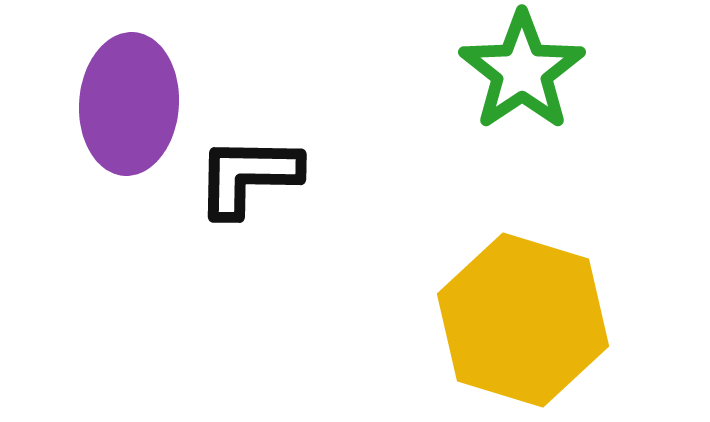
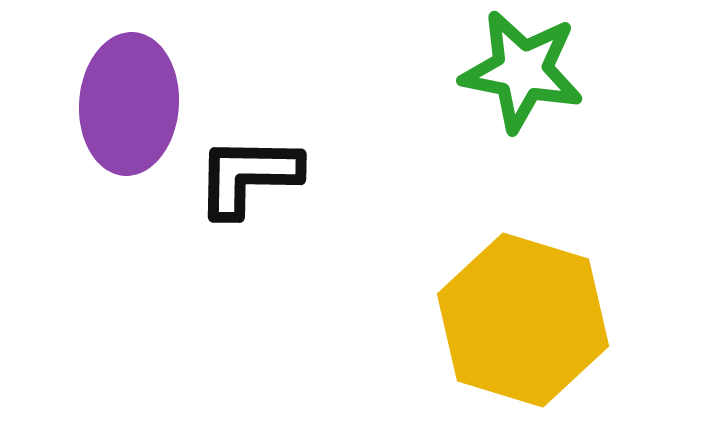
green star: rotated 27 degrees counterclockwise
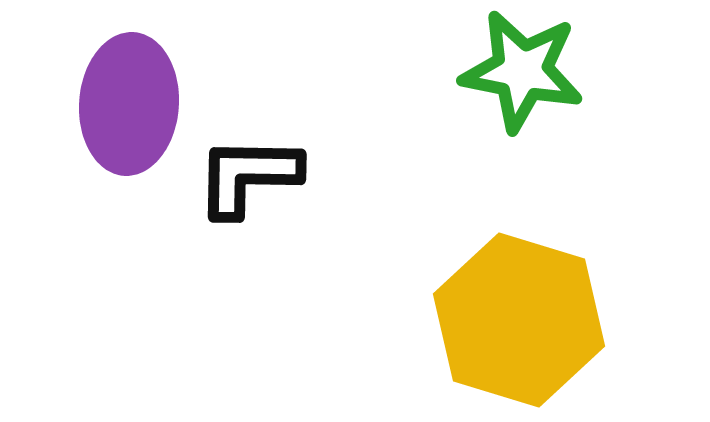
yellow hexagon: moved 4 px left
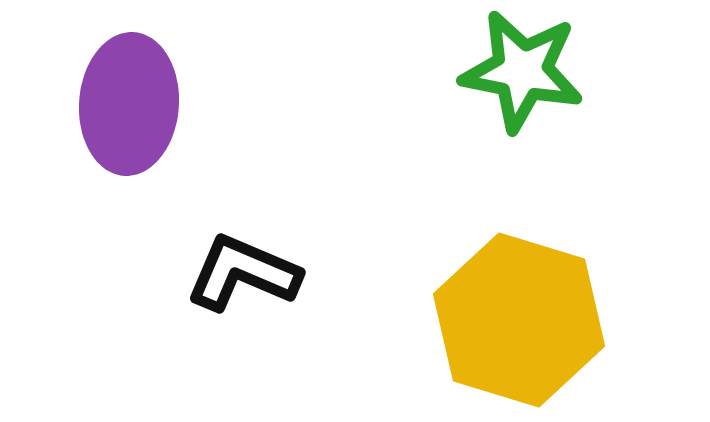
black L-shape: moved 5 px left, 97 px down; rotated 22 degrees clockwise
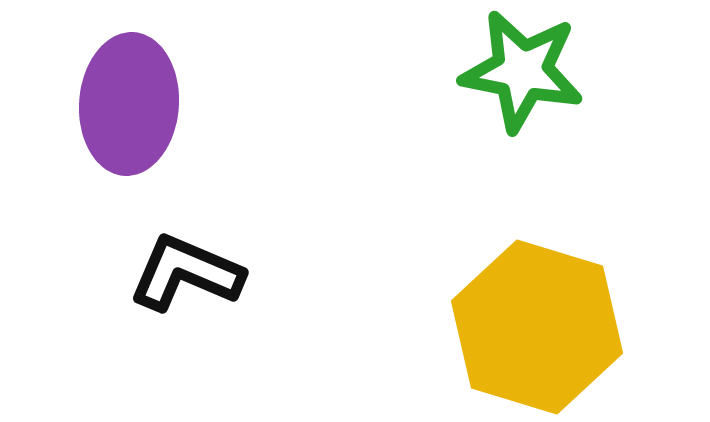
black L-shape: moved 57 px left
yellow hexagon: moved 18 px right, 7 px down
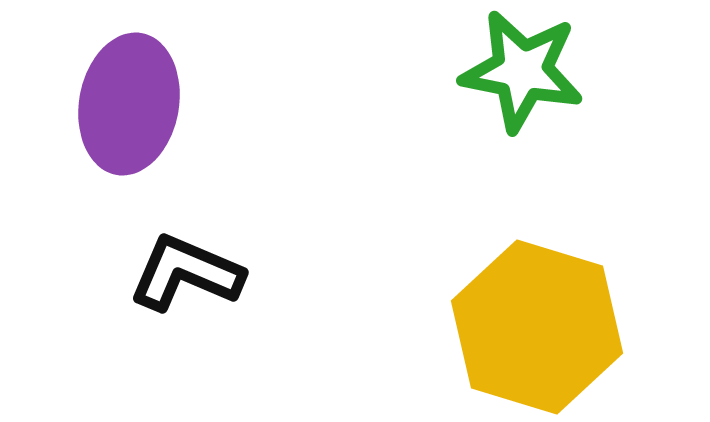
purple ellipse: rotated 6 degrees clockwise
